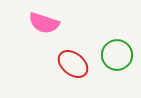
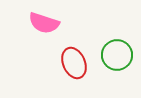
red ellipse: moved 1 px right, 1 px up; rotated 28 degrees clockwise
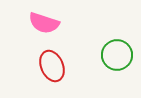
red ellipse: moved 22 px left, 3 px down
